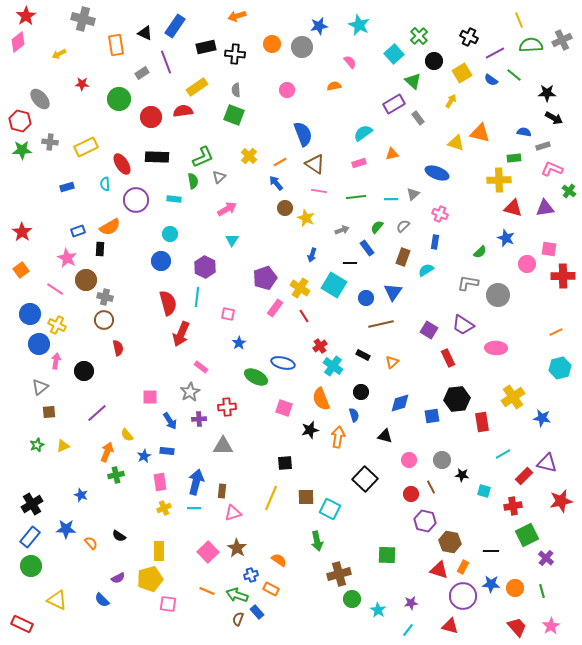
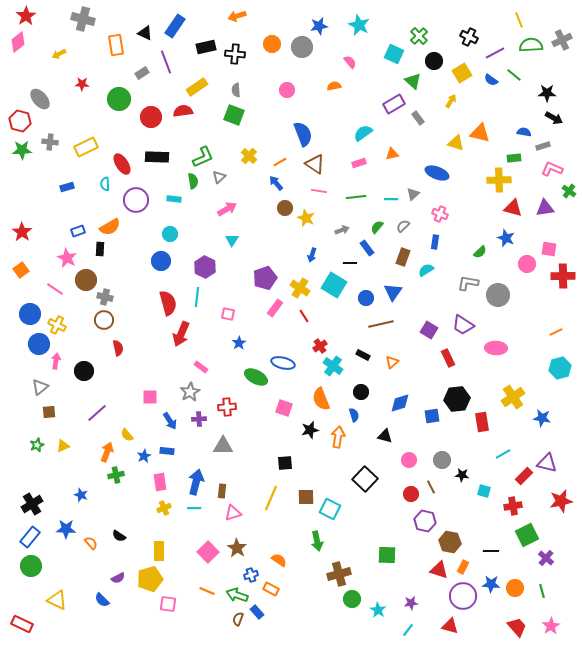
cyan square at (394, 54): rotated 24 degrees counterclockwise
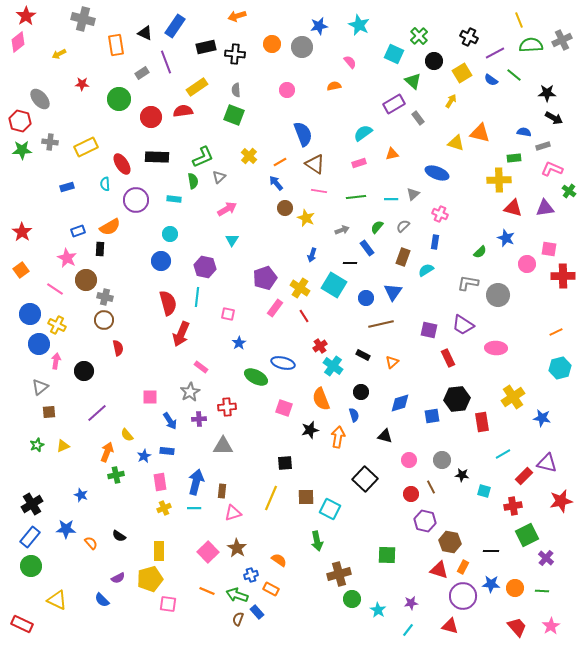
purple hexagon at (205, 267): rotated 15 degrees counterclockwise
purple square at (429, 330): rotated 18 degrees counterclockwise
green line at (542, 591): rotated 72 degrees counterclockwise
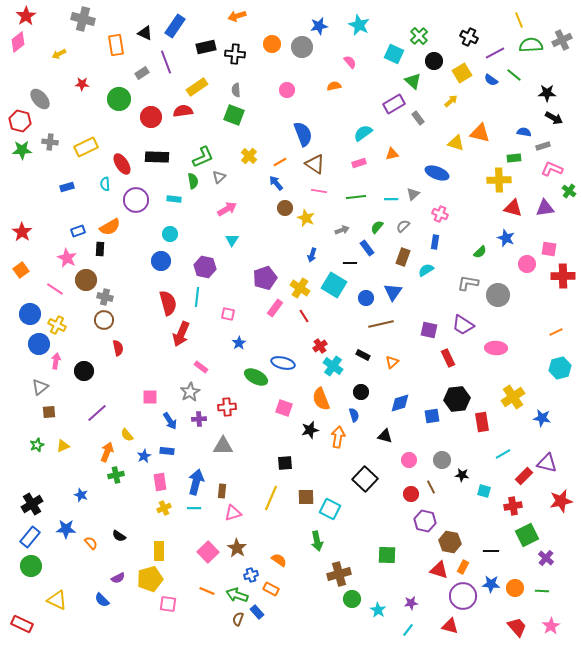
yellow arrow at (451, 101): rotated 16 degrees clockwise
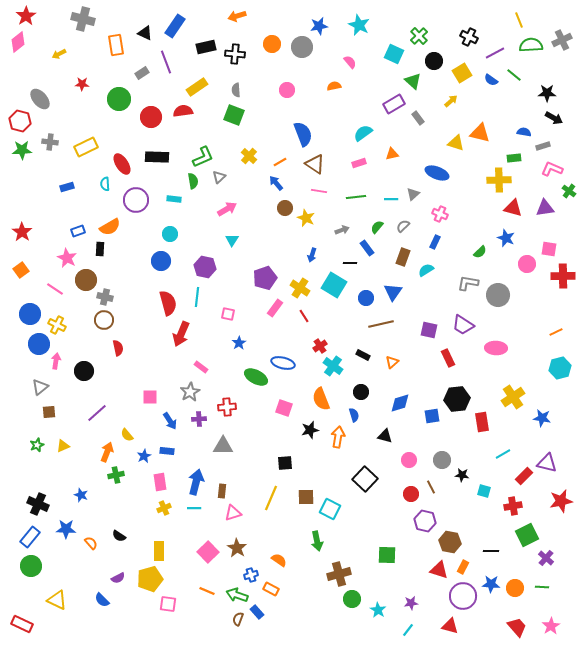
blue rectangle at (435, 242): rotated 16 degrees clockwise
black cross at (32, 504): moved 6 px right; rotated 35 degrees counterclockwise
green line at (542, 591): moved 4 px up
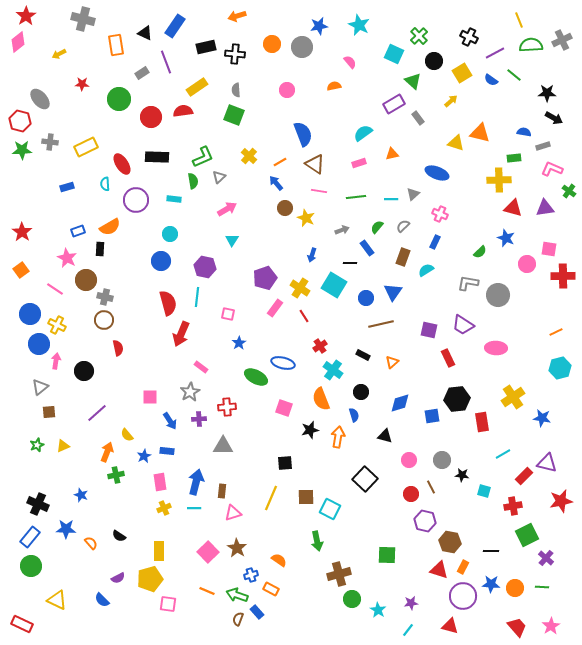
cyan cross at (333, 366): moved 4 px down
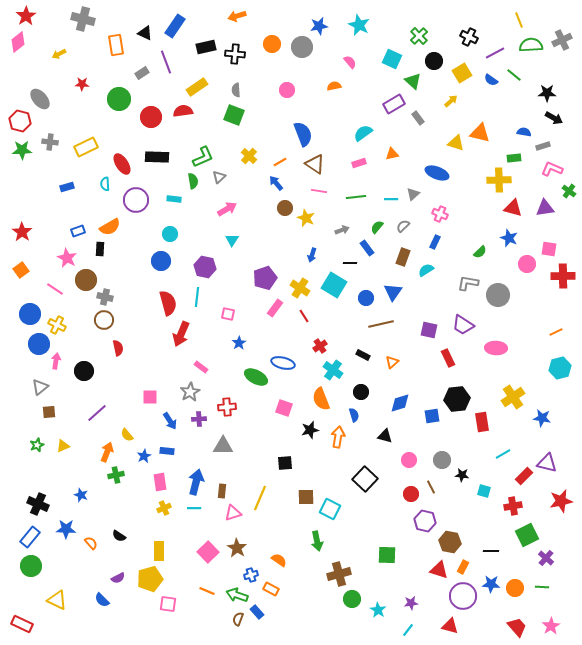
cyan square at (394, 54): moved 2 px left, 5 px down
blue star at (506, 238): moved 3 px right
yellow line at (271, 498): moved 11 px left
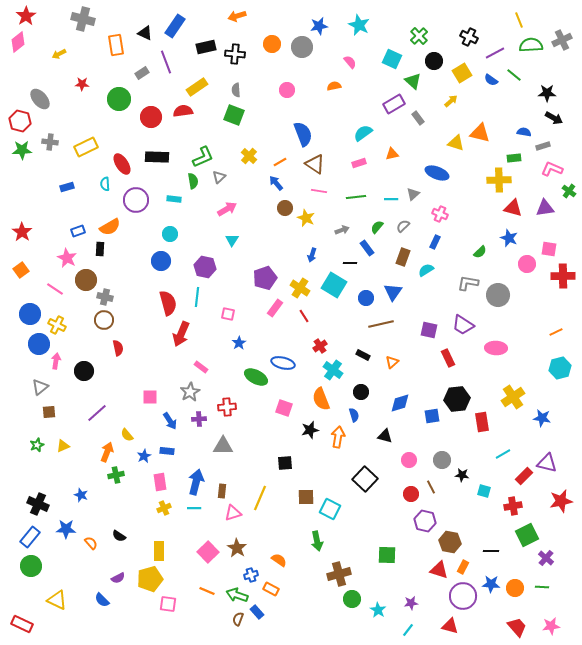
pink star at (551, 626): rotated 24 degrees clockwise
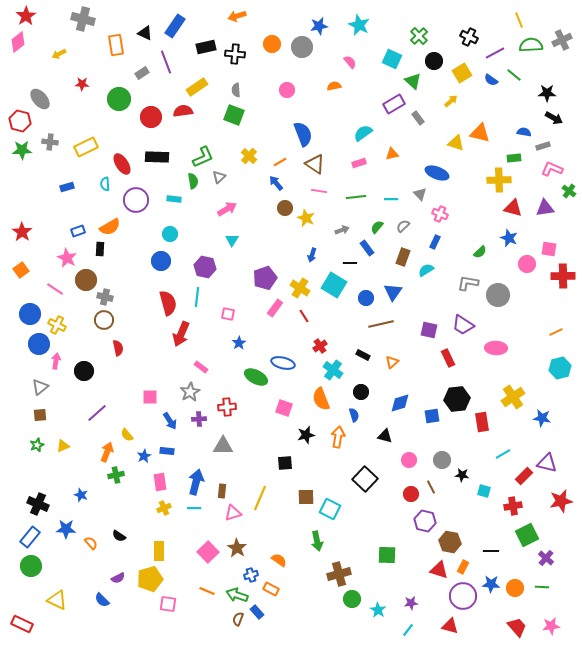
gray triangle at (413, 194): moved 7 px right; rotated 32 degrees counterclockwise
brown square at (49, 412): moved 9 px left, 3 px down
black star at (310, 430): moved 4 px left, 5 px down
